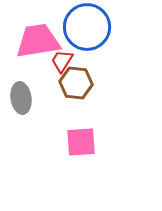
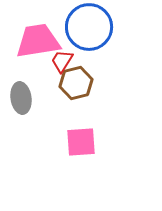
blue circle: moved 2 px right
brown hexagon: rotated 20 degrees counterclockwise
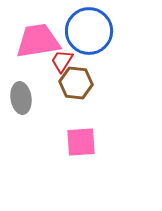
blue circle: moved 4 px down
brown hexagon: rotated 20 degrees clockwise
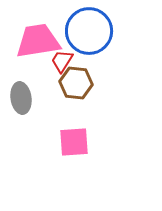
pink square: moved 7 px left
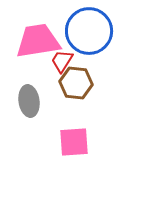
gray ellipse: moved 8 px right, 3 px down
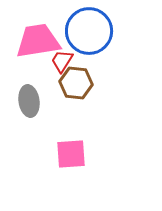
pink square: moved 3 px left, 12 px down
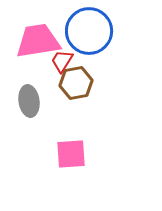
brown hexagon: rotated 16 degrees counterclockwise
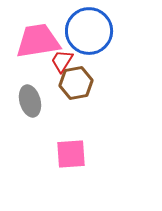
gray ellipse: moved 1 px right; rotated 8 degrees counterclockwise
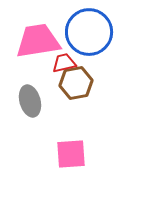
blue circle: moved 1 px down
red trapezoid: moved 2 px right, 2 px down; rotated 45 degrees clockwise
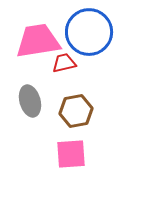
brown hexagon: moved 28 px down
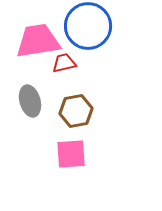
blue circle: moved 1 px left, 6 px up
